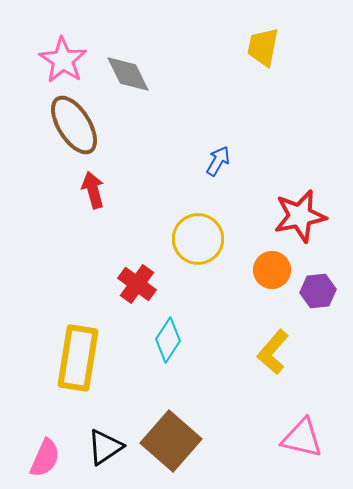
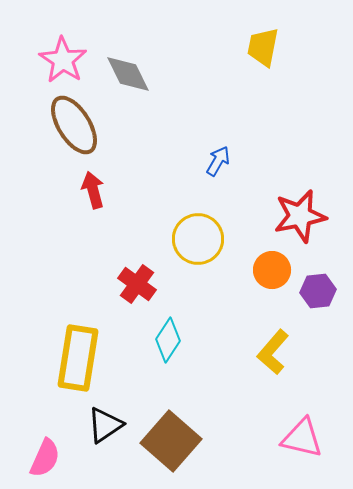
black triangle: moved 22 px up
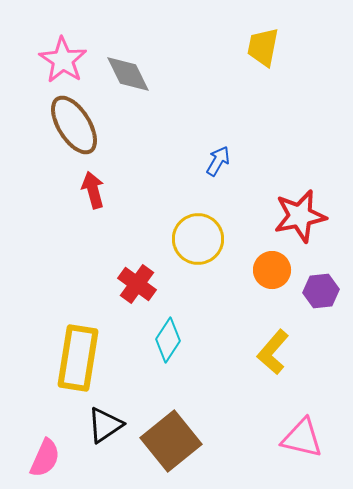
purple hexagon: moved 3 px right
brown square: rotated 10 degrees clockwise
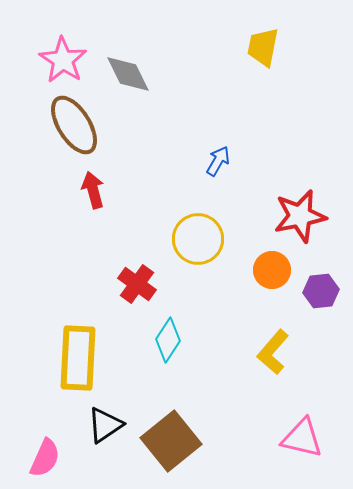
yellow rectangle: rotated 6 degrees counterclockwise
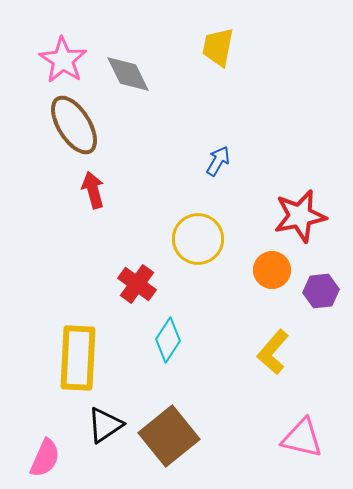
yellow trapezoid: moved 45 px left
brown square: moved 2 px left, 5 px up
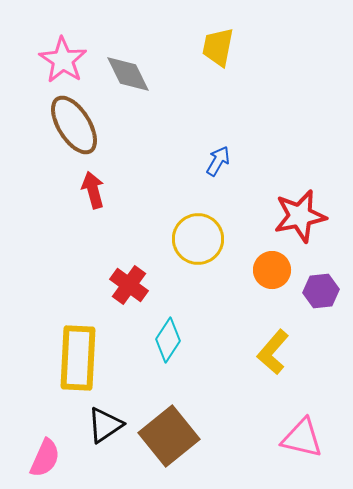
red cross: moved 8 px left, 1 px down
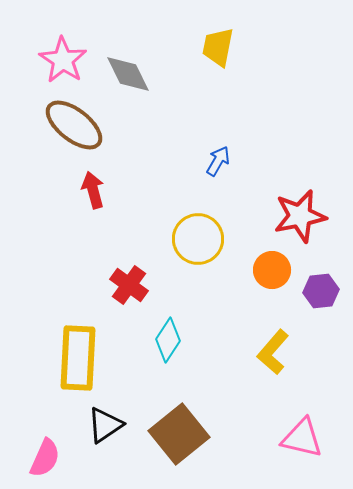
brown ellipse: rotated 20 degrees counterclockwise
brown square: moved 10 px right, 2 px up
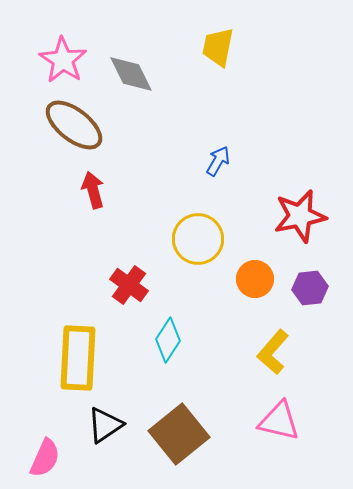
gray diamond: moved 3 px right
orange circle: moved 17 px left, 9 px down
purple hexagon: moved 11 px left, 3 px up
pink triangle: moved 23 px left, 17 px up
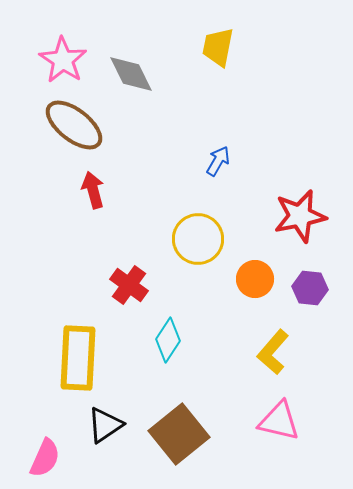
purple hexagon: rotated 12 degrees clockwise
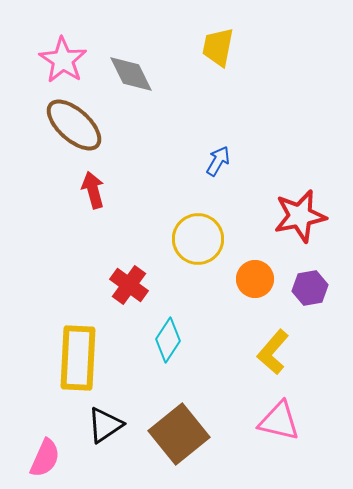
brown ellipse: rotated 4 degrees clockwise
purple hexagon: rotated 16 degrees counterclockwise
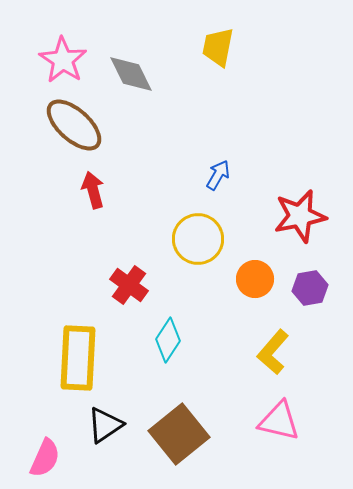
blue arrow: moved 14 px down
